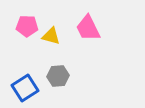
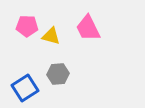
gray hexagon: moved 2 px up
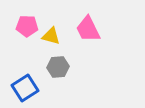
pink trapezoid: moved 1 px down
gray hexagon: moved 7 px up
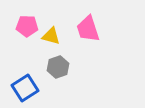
pink trapezoid: rotated 8 degrees clockwise
gray hexagon: rotated 15 degrees counterclockwise
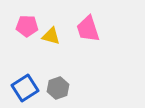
gray hexagon: moved 21 px down
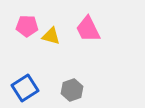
pink trapezoid: rotated 8 degrees counterclockwise
gray hexagon: moved 14 px right, 2 px down
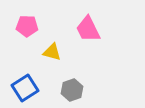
yellow triangle: moved 1 px right, 16 px down
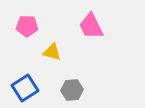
pink trapezoid: moved 3 px right, 3 px up
gray hexagon: rotated 15 degrees clockwise
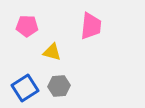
pink trapezoid: rotated 148 degrees counterclockwise
gray hexagon: moved 13 px left, 4 px up
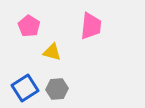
pink pentagon: moved 2 px right; rotated 30 degrees clockwise
gray hexagon: moved 2 px left, 3 px down
